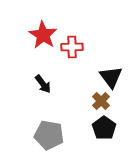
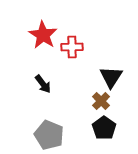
black triangle: rotated 10 degrees clockwise
gray pentagon: rotated 12 degrees clockwise
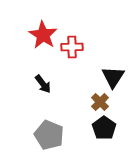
black triangle: moved 2 px right
brown cross: moved 1 px left, 1 px down
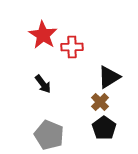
black triangle: moved 4 px left; rotated 25 degrees clockwise
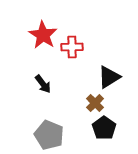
brown cross: moved 5 px left, 1 px down
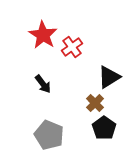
red cross: rotated 35 degrees counterclockwise
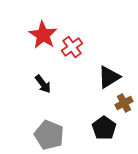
brown cross: moved 29 px right; rotated 18 degrees clockwise
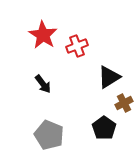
red cross: moved 5 px right, 1 px up; rotated 15 degrees clockwise
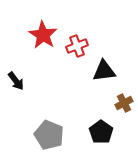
black triangle: moved 5 px left, 6 px up; rotated 25 degrees clockwise
black arrow: moved 27 px left, 3 px up
black pentagon: moved 3 px left, 4 px down
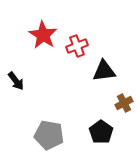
gray pentagon: rotated 12 degrees counterclockwise
